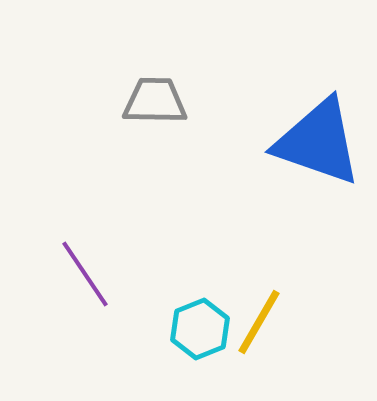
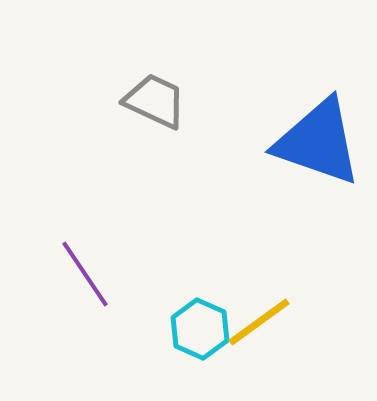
gray trapezoid: rotated 24 degrees clockwise
yellow line: rotated 24 degrees clockwise
cyan hexagon: rotated 14 degrees counterclockwise
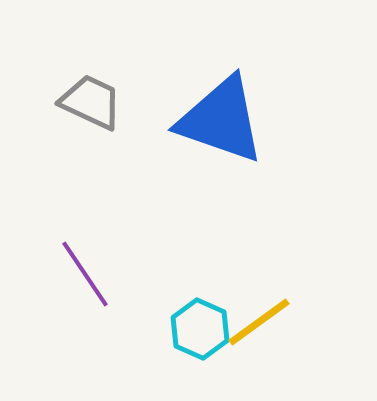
gray trapezoid: moved 64 px left, 1 px down
blue triangle: moved 97 px left, 22 px up
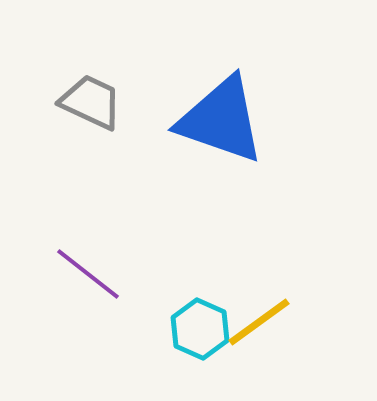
purple line: moved 3 px right; rotated 18 degrees counterclockwise
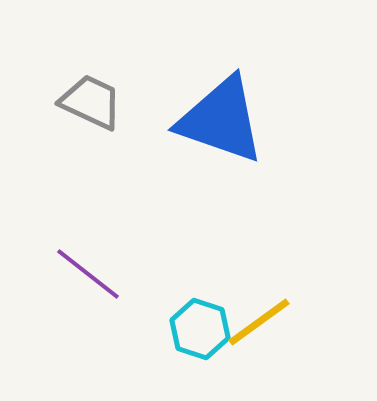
cyan hexagon: rotated 6 degrees counterclockwise
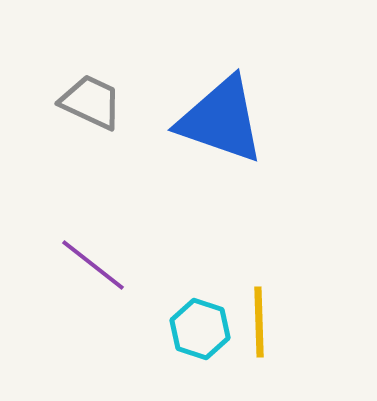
purple line: moved 5 px right, 9 px up
yellow line: rotated 56 degrees counterclockwise
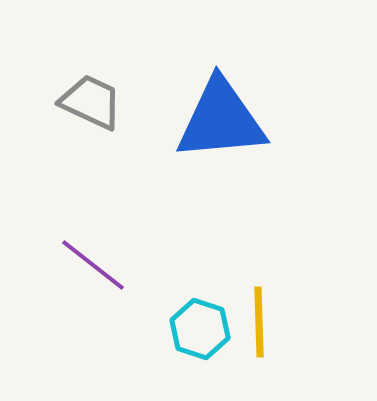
blue triangle: rotated 24 degrees counterclockwise
